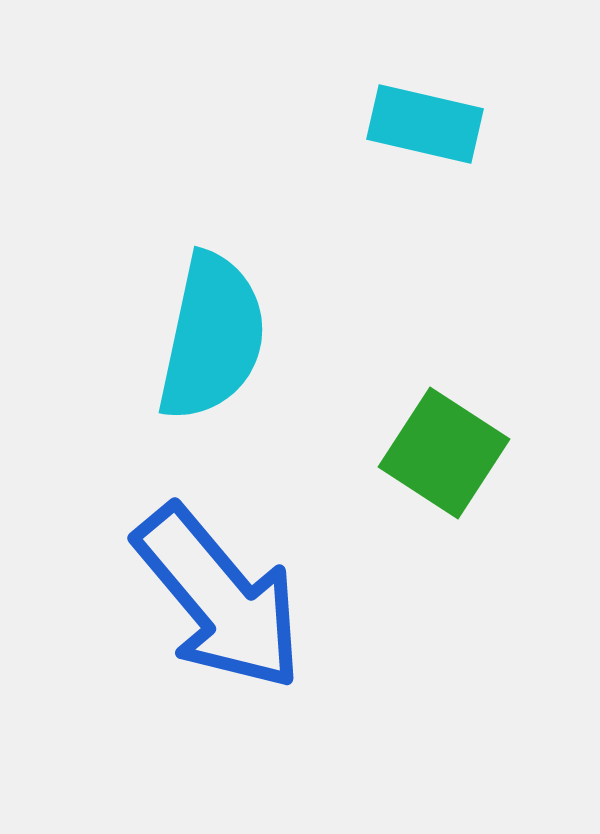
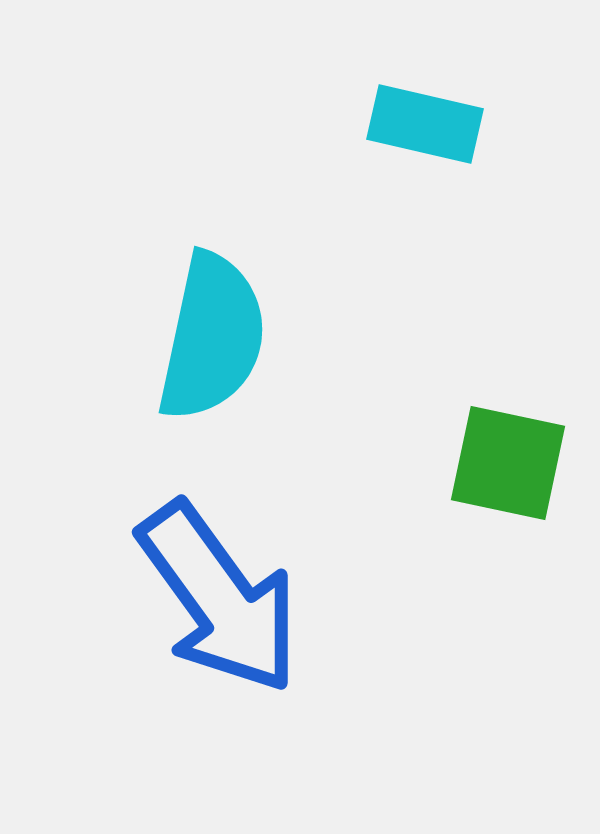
green square: moved 64 px right, 10 px down; rotated 21 degrees counterclockwise
blue arrow: rotated 4 degrees clockwise
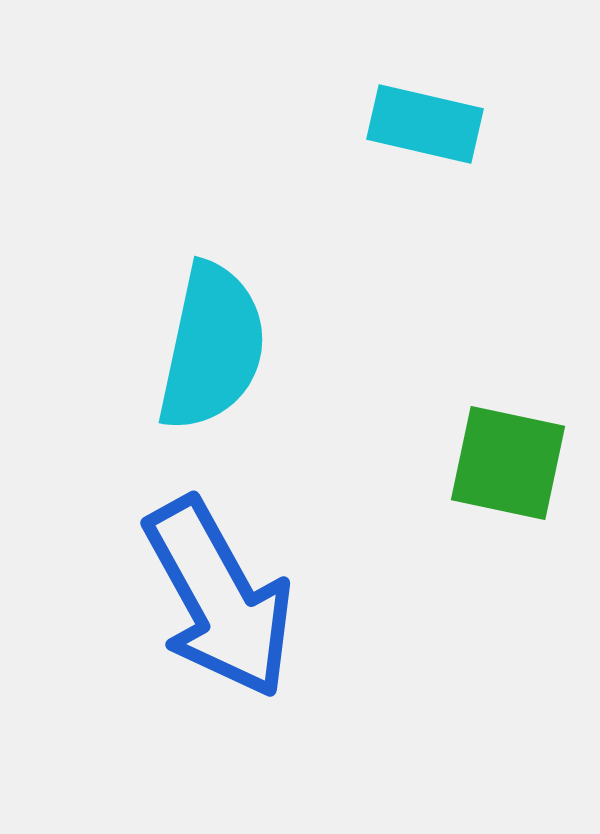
cyan semicircle: moved 10 px down
blue arrow: rotated 7 degrees clockwise
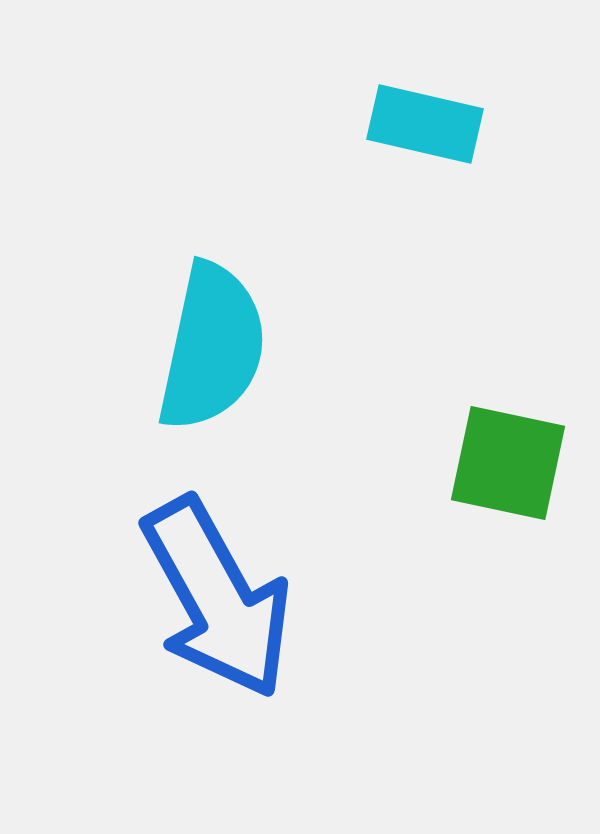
blue arrow: moved 2 px left
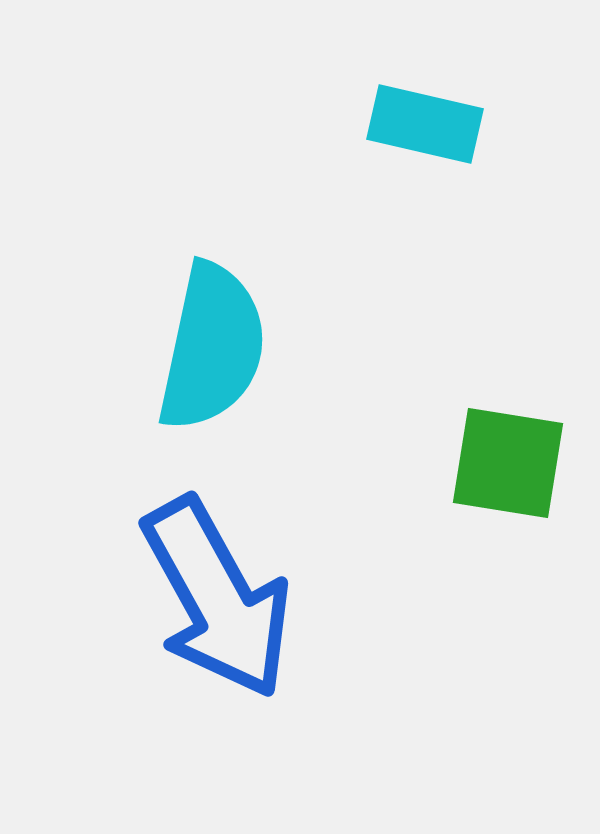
green square: rotated 3 degrees counterclockwise
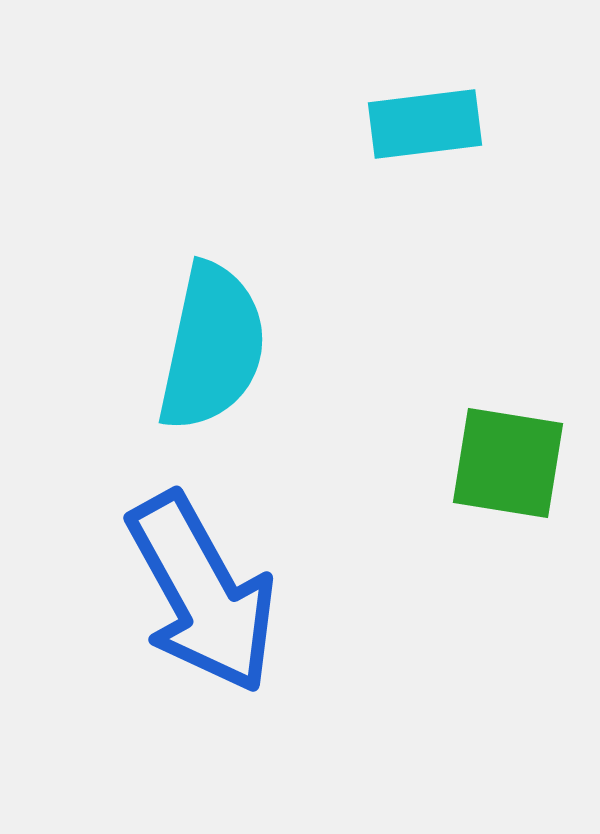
cyan rectangle: rotated 20 degrees counterclockwise
blue arrow: moved 15 px left, 5 px up
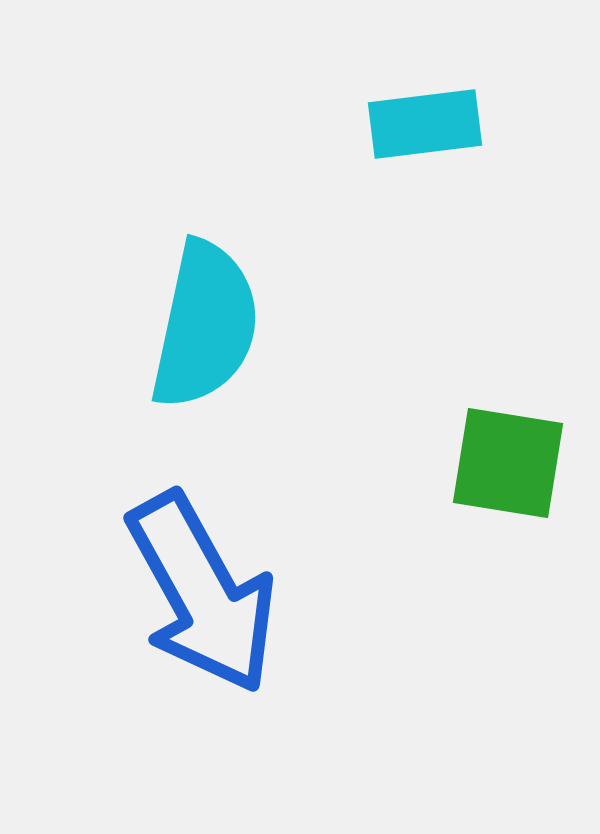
cyan semicircle: moved 7 px left, 22 px up
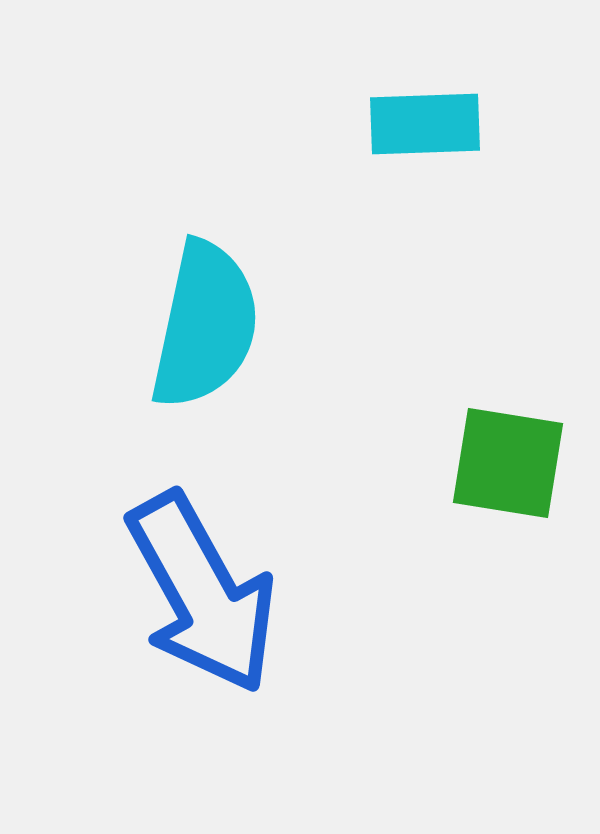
cyan rectangle: rotated 5 degrees clockwise
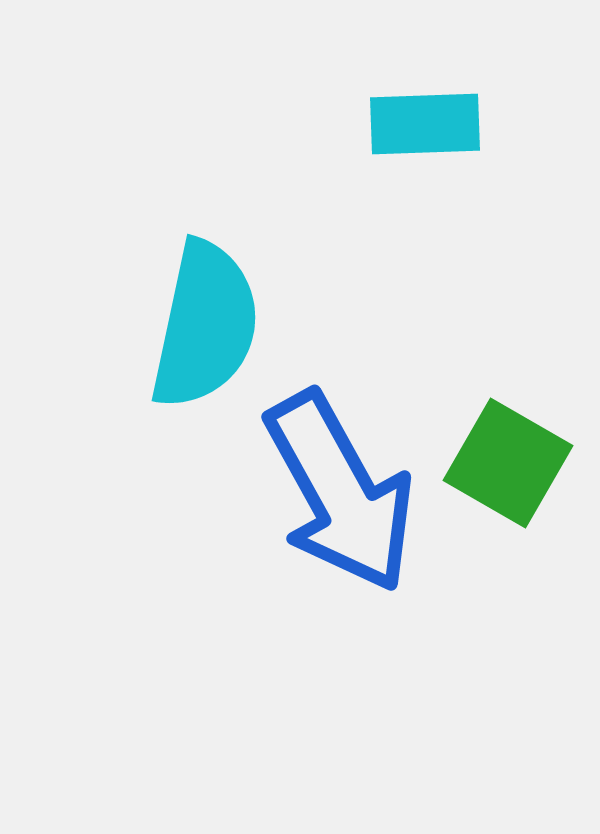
green square: rotated 21 degrees clockwise
blue arrow: moved 138 px right, 101 px up
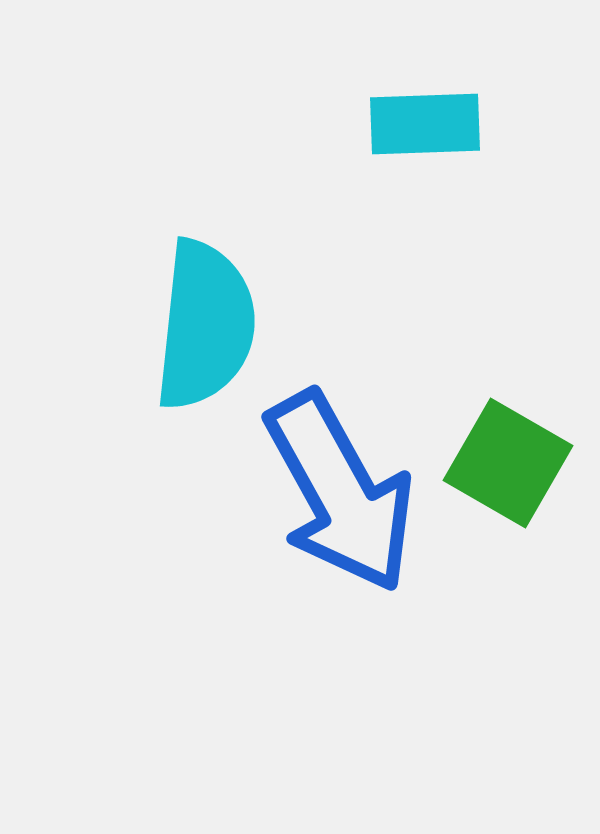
cyan semicircle: rotated 6 degrees counterclockwise
